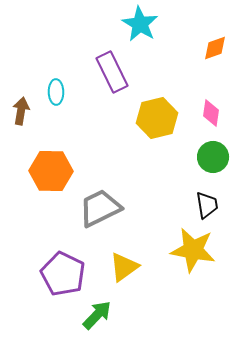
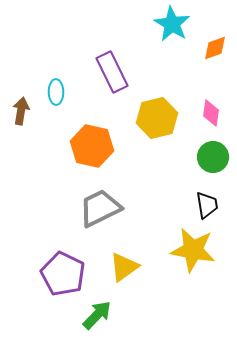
cyan star: moved 32 px right
orange hexagon: moved 41 px right, 25 px up; rotated 12 degrees clockwise
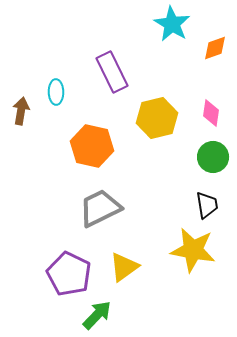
purple pentagon: moved 6 px right
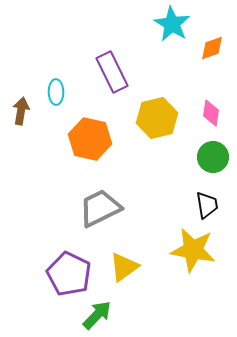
orange diamond: moved 3 px left
orange hexagon: moved 2 px left, 7 px up
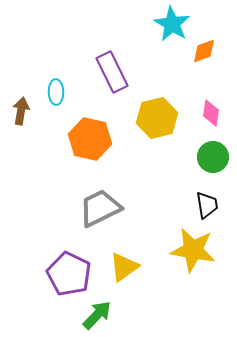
orange diamond: moved 8 px left, 3 px down
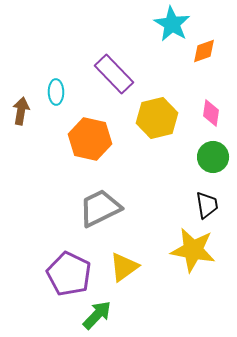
purple rectangle: moved 2 px right, 2 px down; rotated 18 degrees counterclockwise
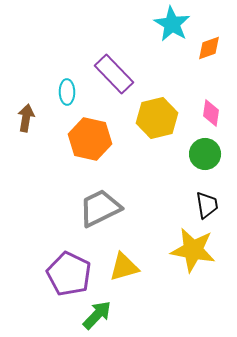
orange diamond: moved 5 px right, 3 px up
cyan ellipse: moved 11 px right
brown arrow: moved 5 px right, 7 px down
green circle: moved 8 px left, 3 px up
yellow triangle: rotated 20 degrees clockwise
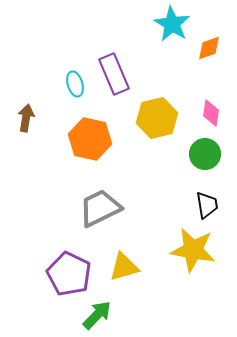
purple rectangle: rotated 21 degrees clockwise
cyan ellipse: moved 8 px right, 8 px up; rotated 15 degrees counterclockwise
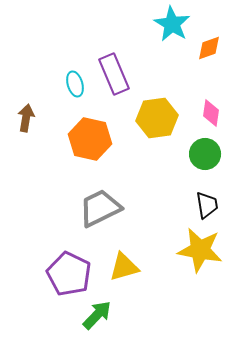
yellow hexagon: rotated 6 degrees clockwise
yellow star: moved 7 px right
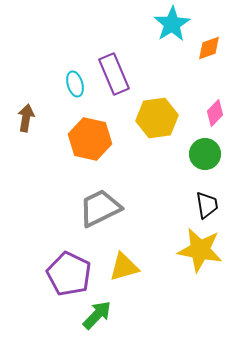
cyan star: rotated 9 degrees clockwise
pink diamond: moved 4 px right; rotated 36 degrees clockwise
